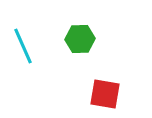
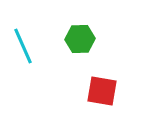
red square: moved 3 px left, 3 px up
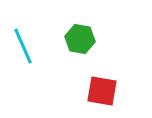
green hexagon: rotated 12 degrees clockwise
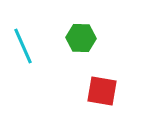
green hexagon: moved 1 px right, 1 px up; rotated 8 degrees counterclockwise
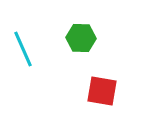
cyan line: moved 3 px down
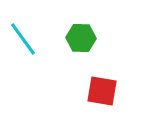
cyan line: moved 10 px up; rotated 12 degrees counterclockwise
